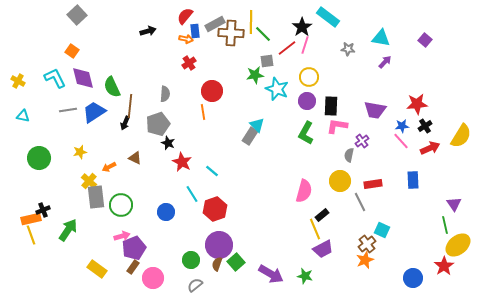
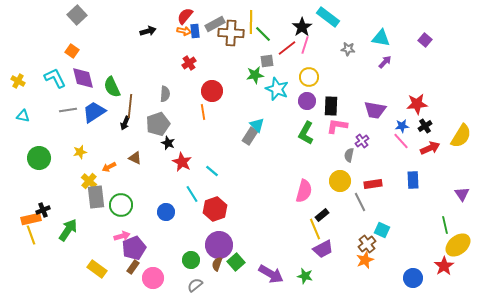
orange arrow at (186, 39): moved 2 px left, 8 px up
purple triangle at (454, 204): moved 8 px right, 10 px up
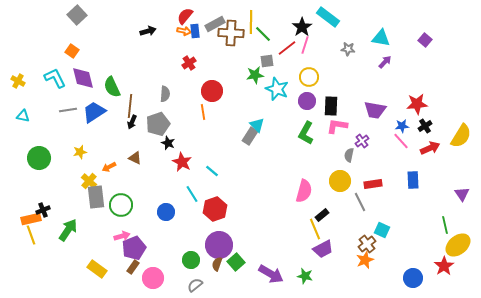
black arrow at (125, 123): moved 7 px right, 1 px up
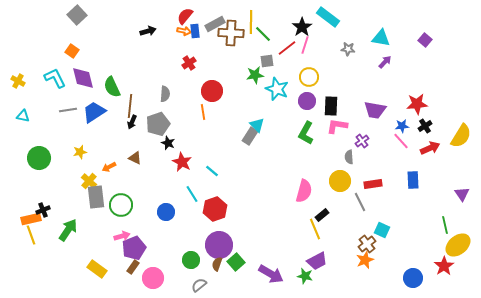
gray semicircle at (349, 155): moved 2 px down; rotated 16 degrees counterclockwise
purple trapezoid at (323, 249): moved 6 px left, 12 px down
gray semicircle at (195, 285): moved 4 px right
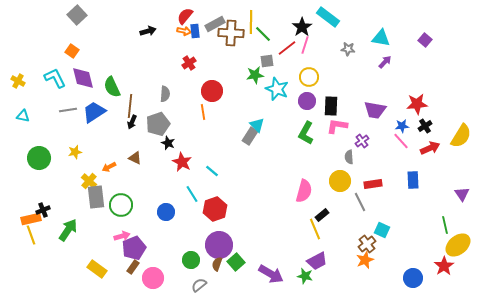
yellow star at (80, 152): moved 5 px left
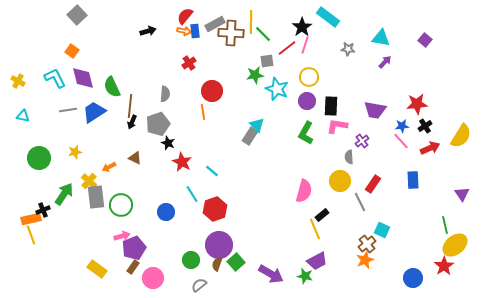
red rectangle at (373, 184): rotated 48 degrees counterclockwise
green arrow at (68, 230): moved 4 px left, 36 px up
yellow ellipse at (458, 245): moved 3 px left
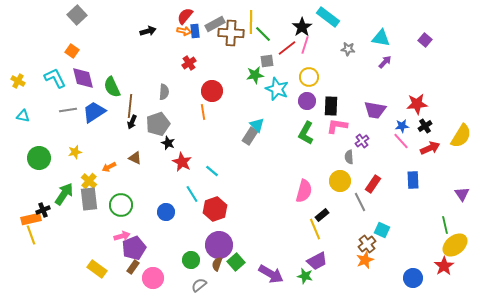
gray semicircle at (165, 94): moved 1 px left, 2 px up
gray rectangle at (96, 197): moved 7 px left, 2 px down
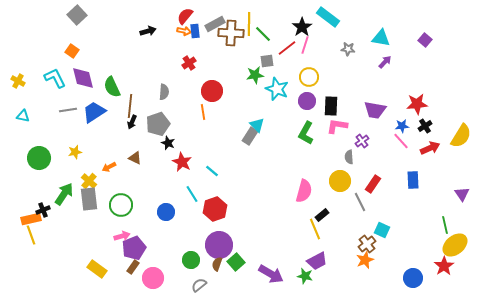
yellow line at (251, 22): moved 2 px left, 2 px down
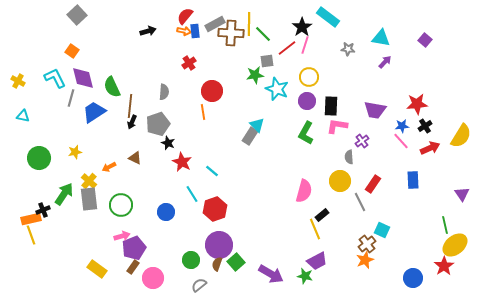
gray line at (68, 110): moved 3 px right, 12 px up; rotated 66 degrees counterclockwise
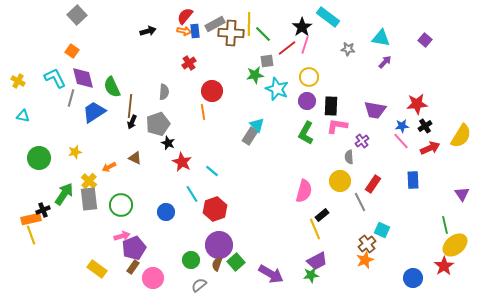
green star at (305, 276): moved 6 px right, 1 px up; rotated 21 degrees counterclockwise
